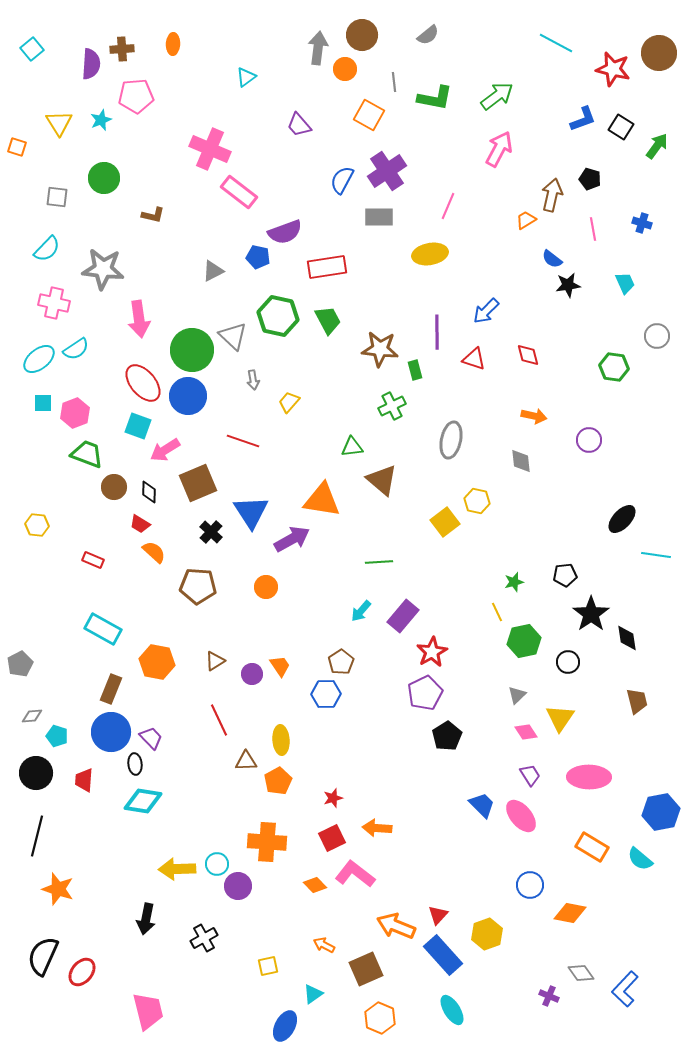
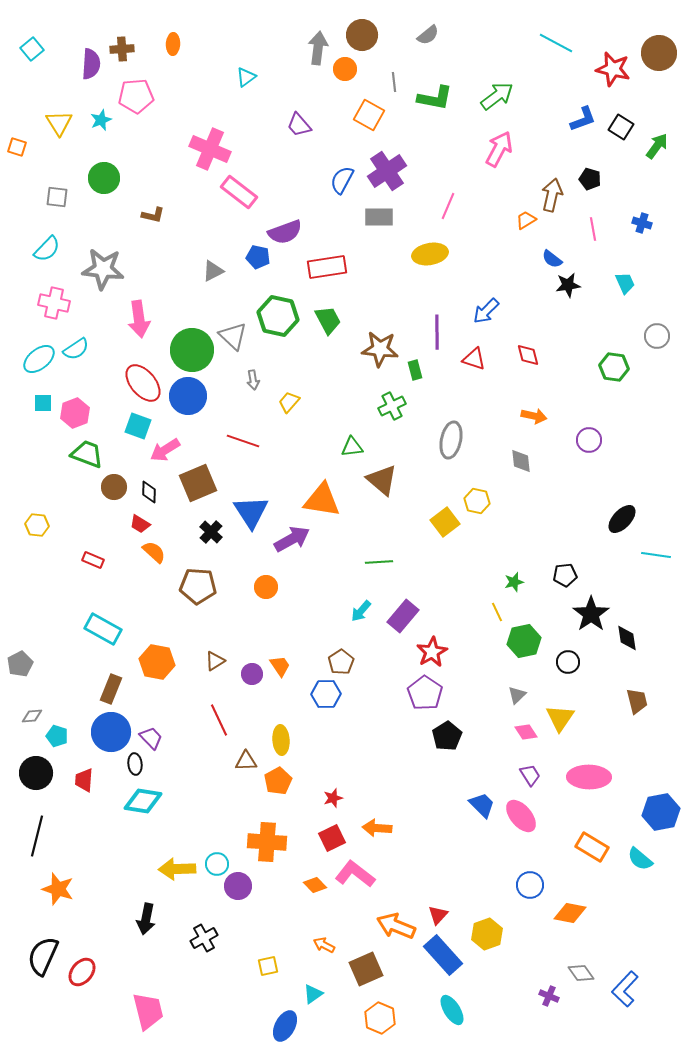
purple pentagon at (425, 693): rotated 12 degrees counterclockwise
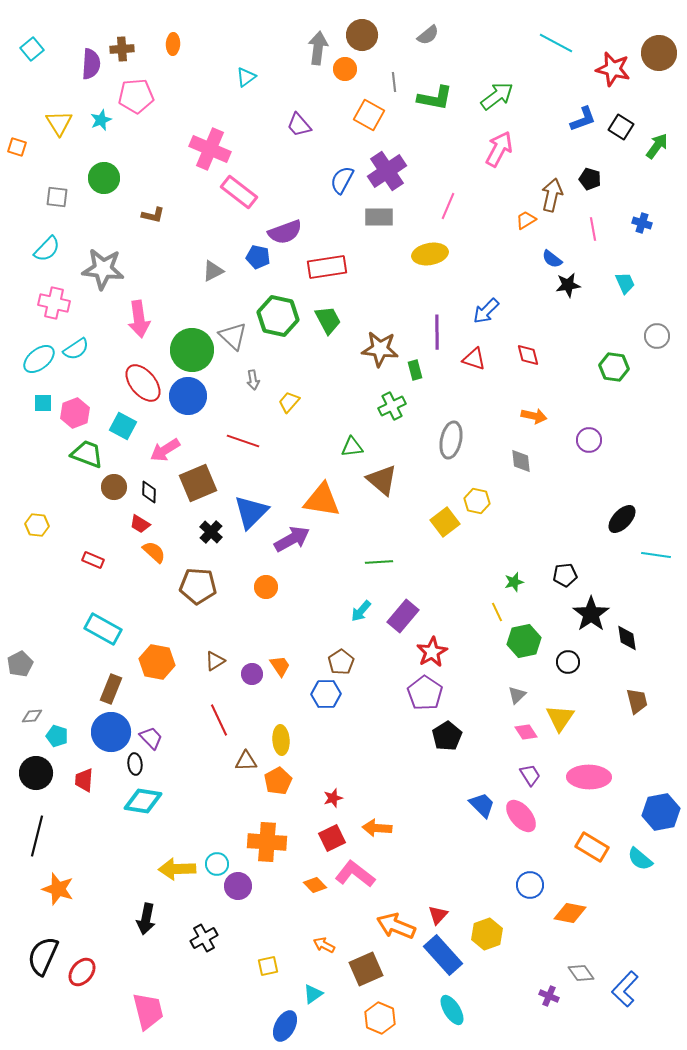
cyan square at (138, 426): moved 15 px left; rotated 8 degrees clockwise
blue triangle at (251, 512): rotated 18 degrees clockwise
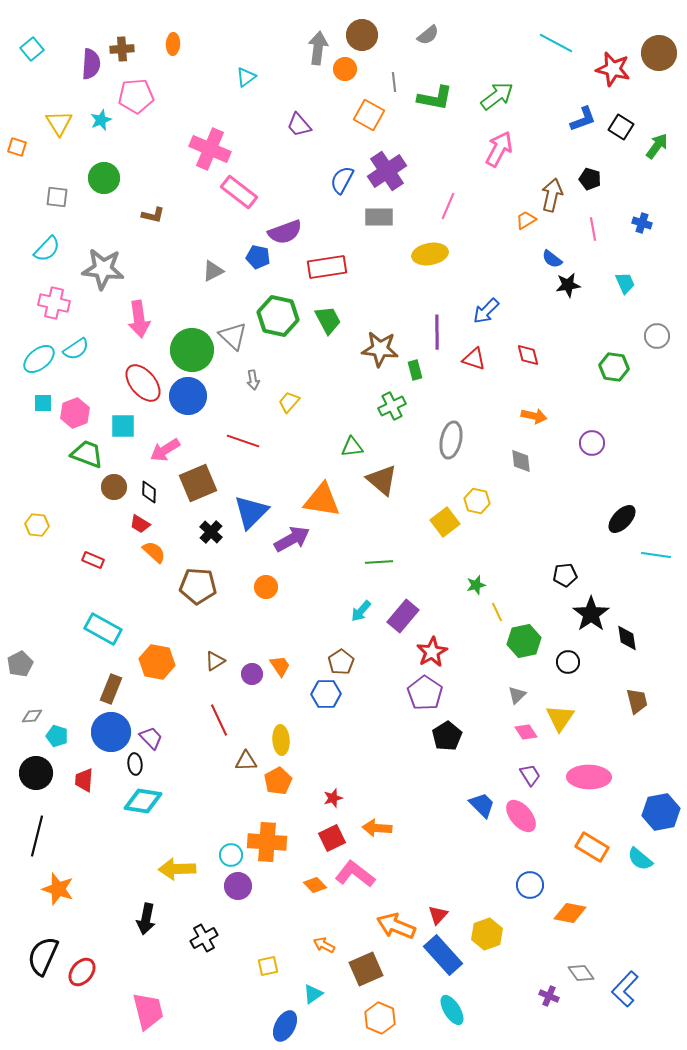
cyan square at (123, 426): rotated 28 degrees counterclockwise
purple circle at (589, 440): moved 3 px right, 3 px down
green star at (514, 582): moved 38 px left, 3 px down
cyan circle at (217, 864): moved 14 px right, 9 px up
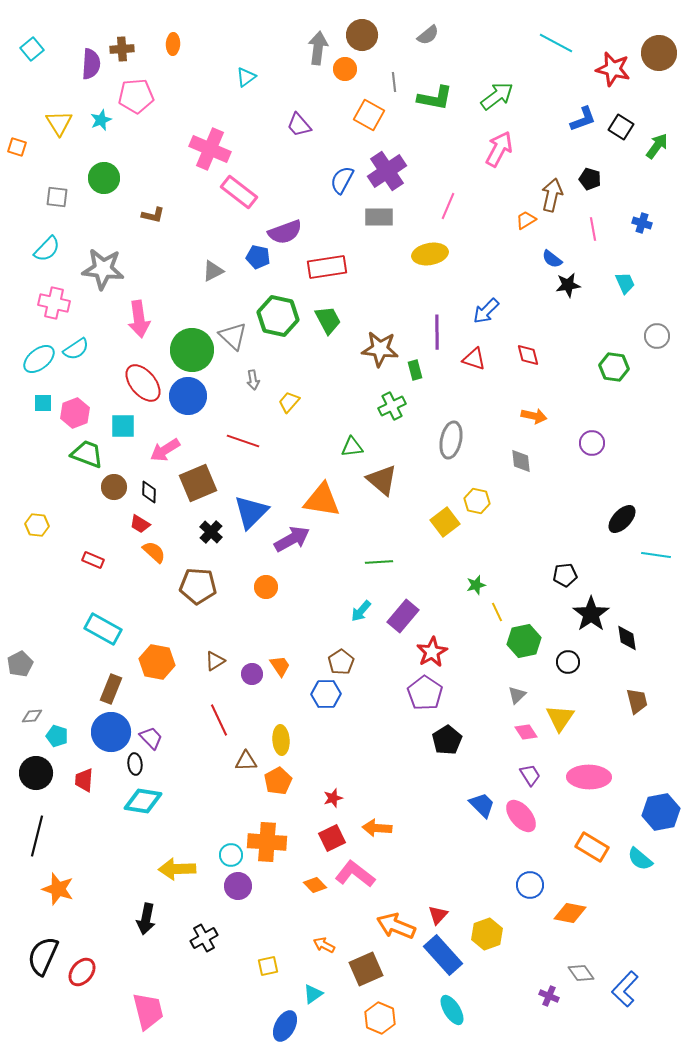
black pentagon at (447, 736): moved 4 px down
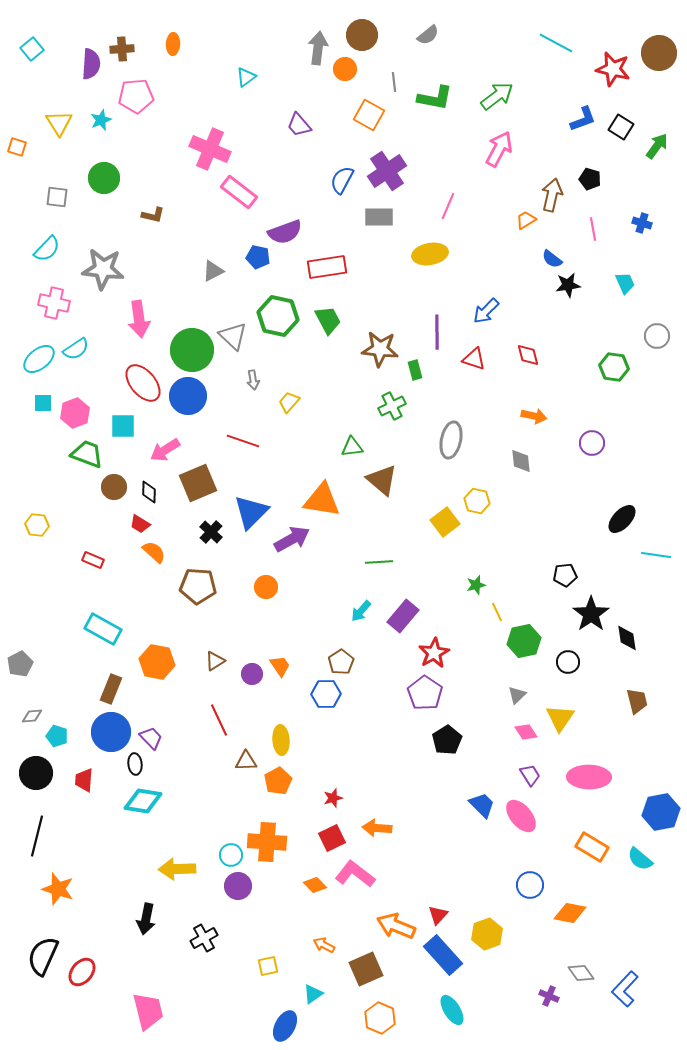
red star at (432, 652): moved 2 px right, 1 px down
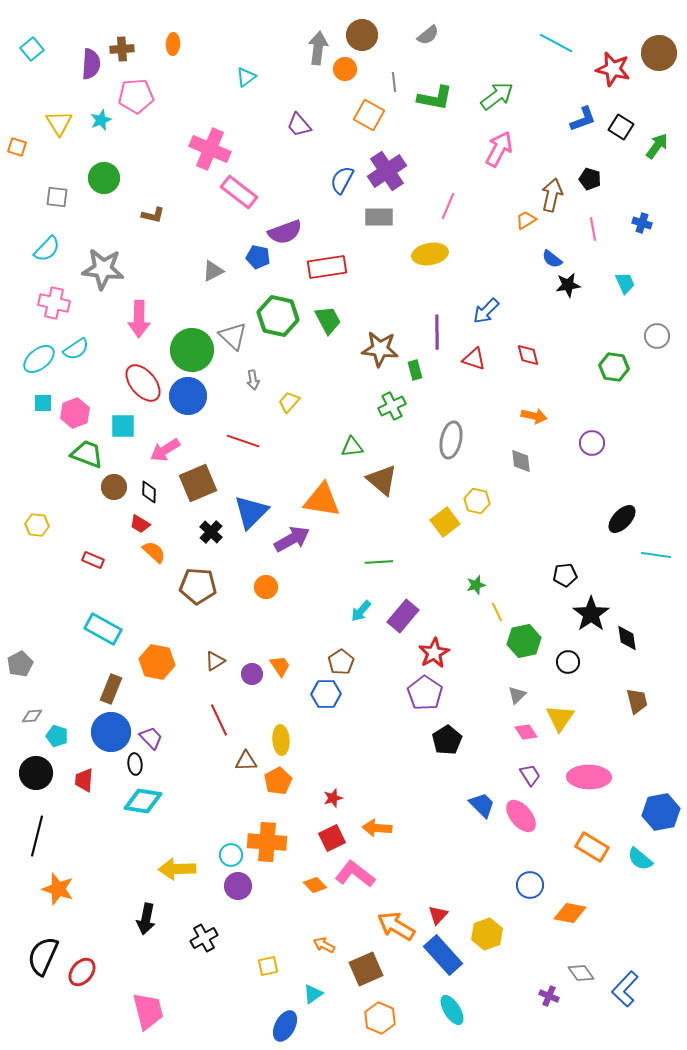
pink arrow at (139, 319): rotated 9 degrees clockwise
orange arrow at (396, 926): rotated 9 degrees clockwise
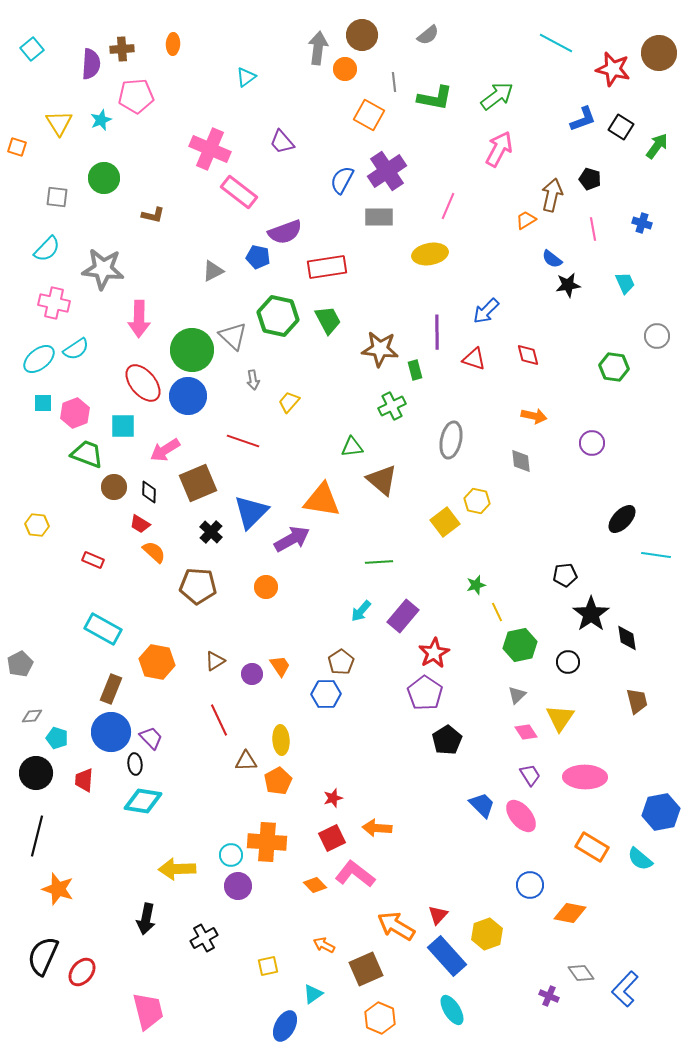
purple trapezoid at (299, 125): moved 17 px left, 17 px down
green hexagon at (524, 641): moved 4 px left, 4 px down
cyan pentagon at (57, 736): moved 2 px down
pink ellipse at (589, 777): moved 4 px left
blue rectangle at (443, 955): moved 4 px right, 1 px down
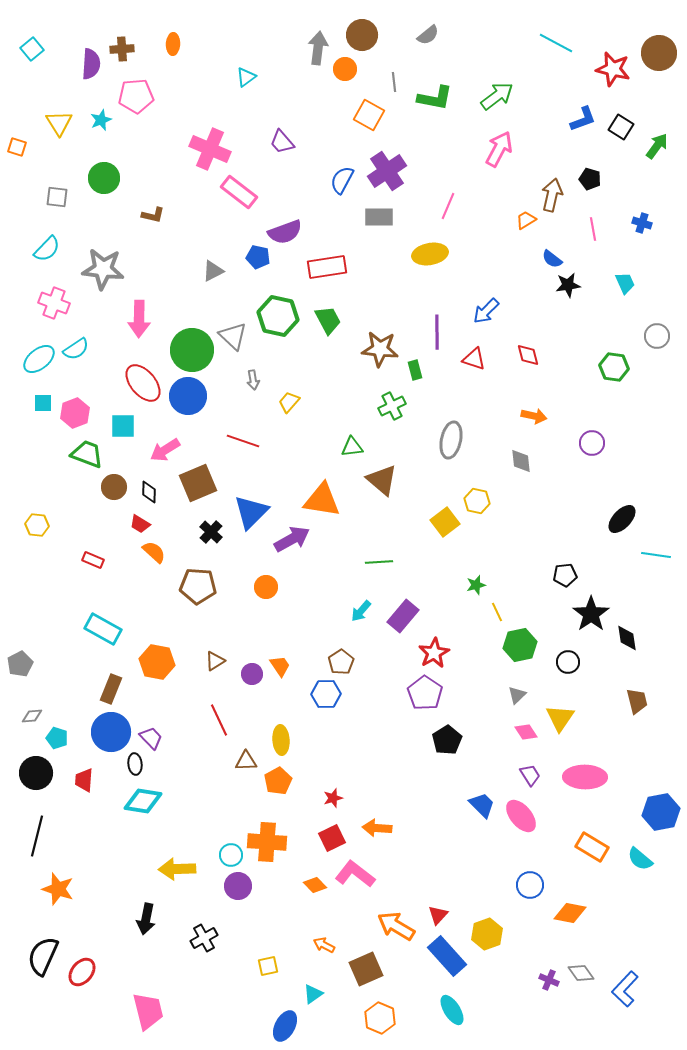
pink cross at (54, 303): rotated 8 degrees clockwise
purple cross at (549, 996): moved 16 px up
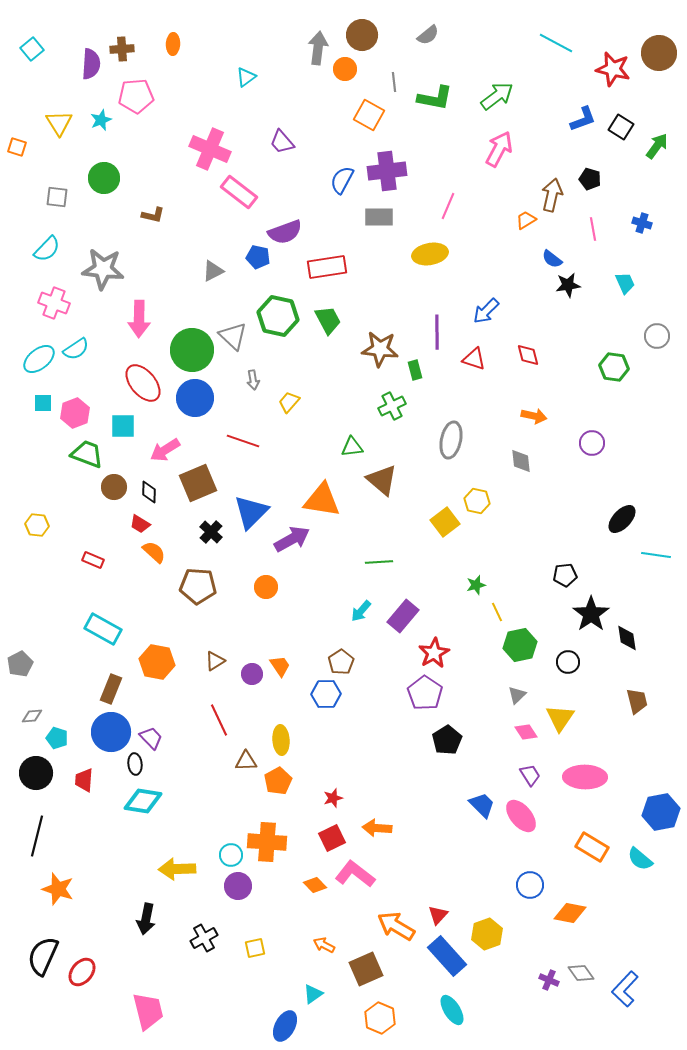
purple cross at (387, 171): rotated 27 degrees clockwise
blue circle at (188, 396): moved 7 px right, 2 px down
yellow square at (268, 966): moved 13 px left, 18 px up
